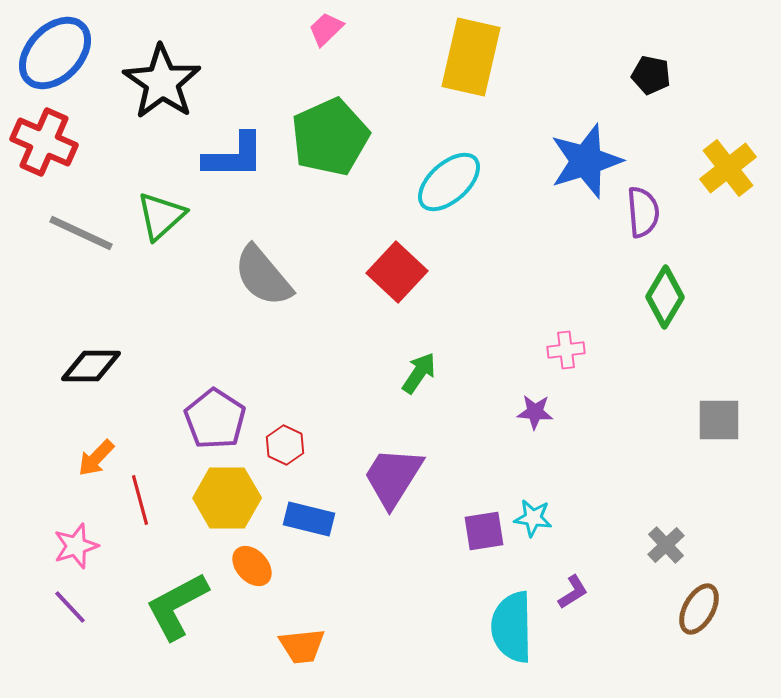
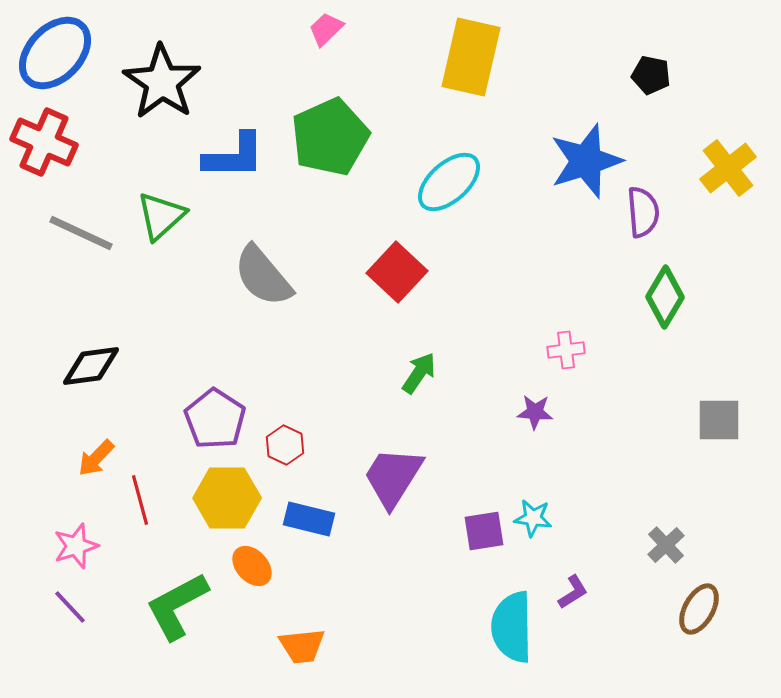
black diamond: rotated 8 degrees counterclockwise
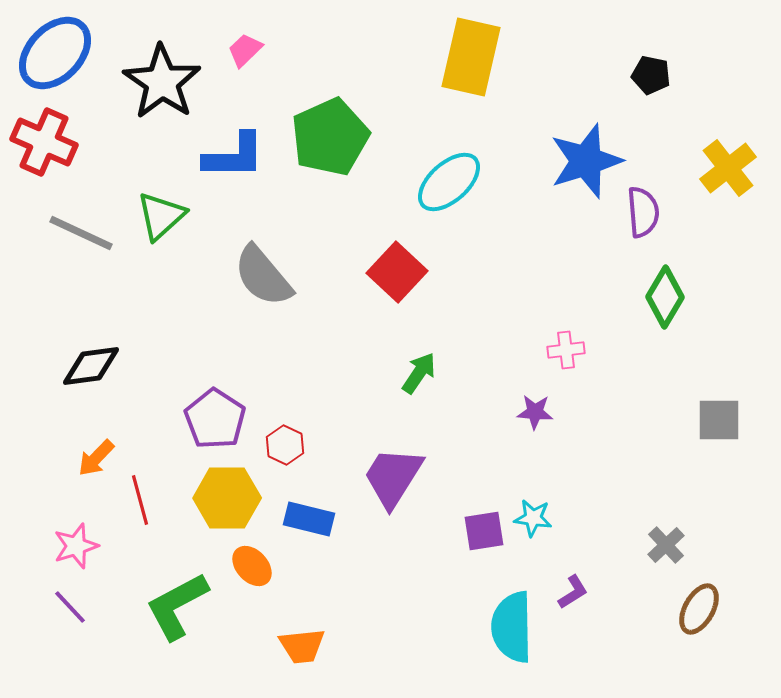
pink trapezoid: moved 81 px left, 21 px down
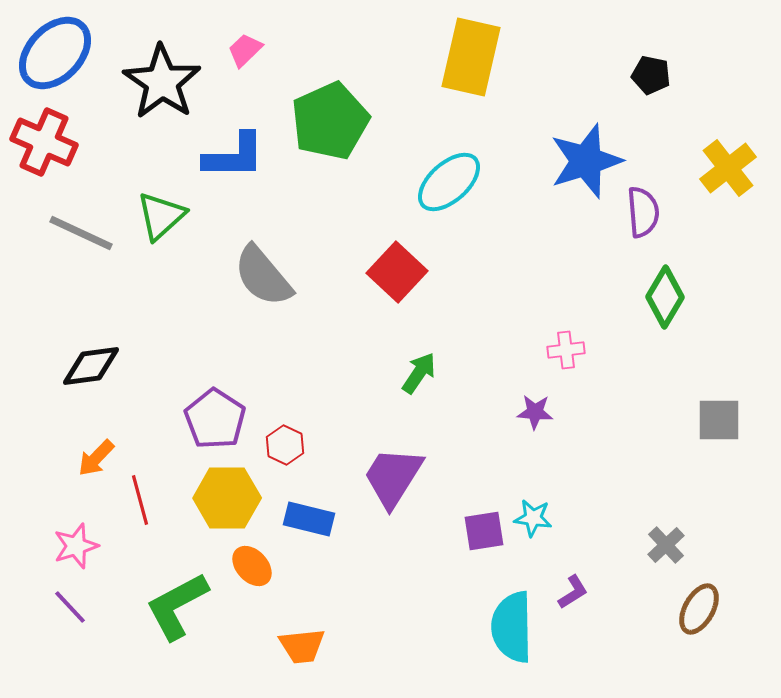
green pentagon: moved 16 px up
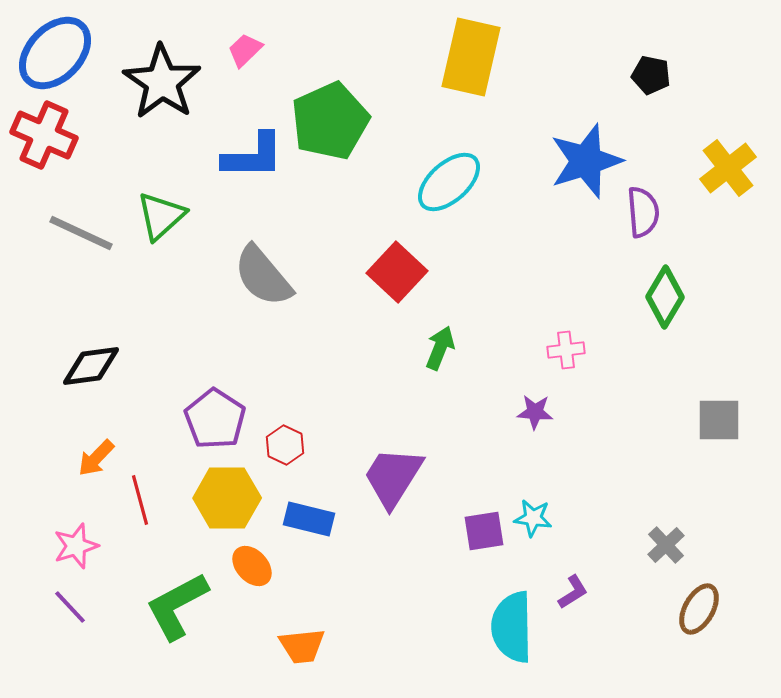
red cross: moved 7 px up
blue L-shape: moved 19 px right
green arrow: moved 21 px right, 25 px up; rotated 12 degrees counterclockwise
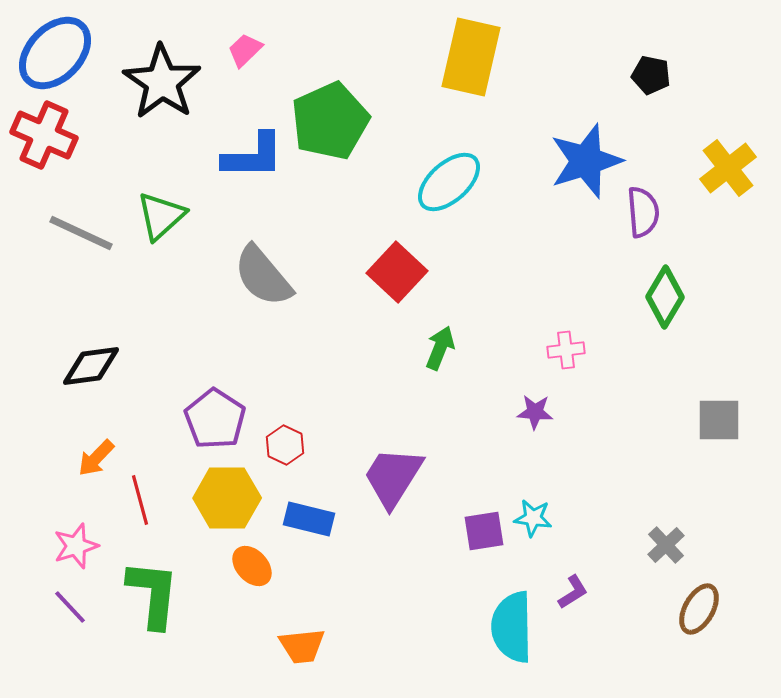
green L-shape: moved 24 px left, 12 px up; rotated 124 degrees clockwise
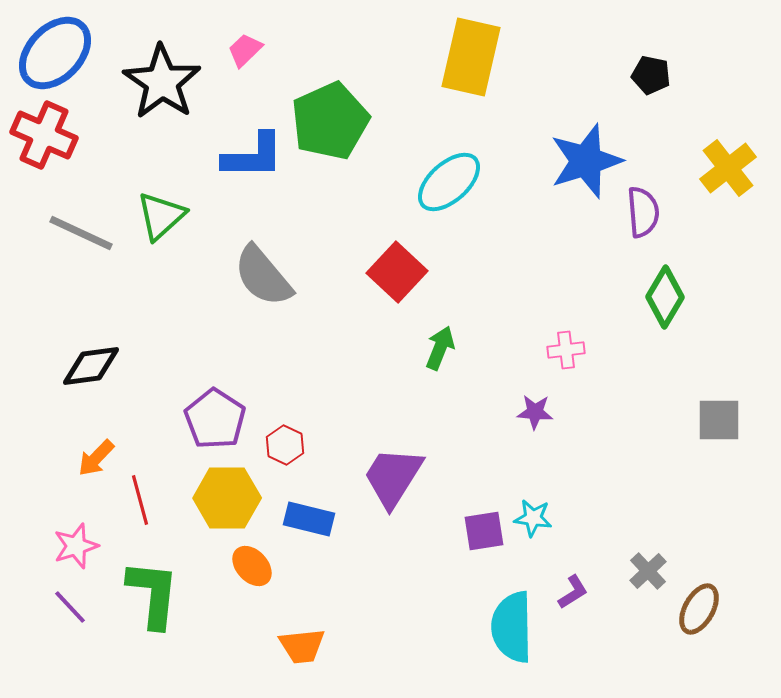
gray cross: moved 18 px left, 26 px down
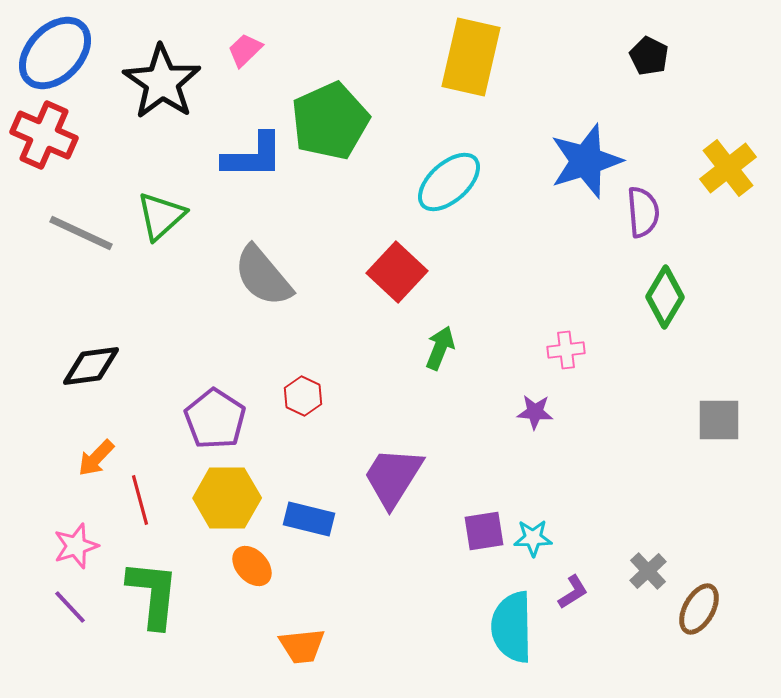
black pentagon: moved 2 px left, 19 px up; rotated 15 degrees clockwise
red hexagon: moved 18 px right, 49 px up
cyan star: moved 20 px down; rotated 9 degrees counterclockwise
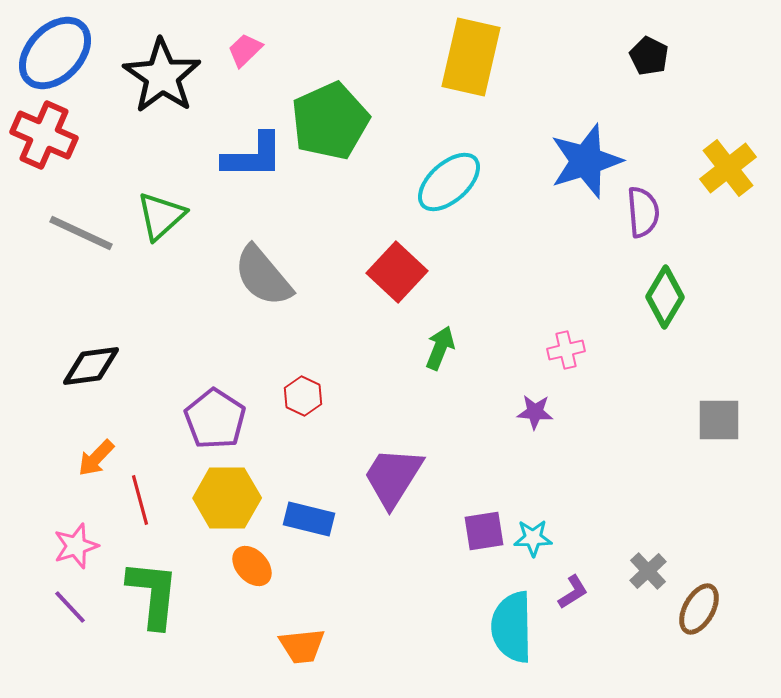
black star: moved 6 px up
pink cross: rotated 6 degrees counterclockwise
